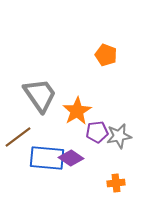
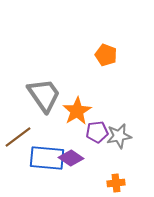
gray trapezoid: moved 4 px right
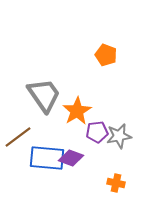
purple diamond: rotated 15 degrees counterclockwise
orange cross: rotated 18 degrees clockwise
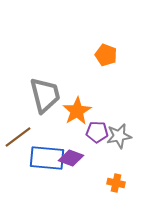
gray trapezoid: moved 1 px right; rotated 21 degrees clockwise
purple pentagon: rotated 10 degrees clockwise
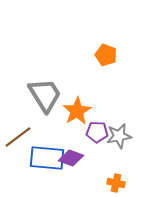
gray trapezoid: rotated 18 degrees counterclockwise
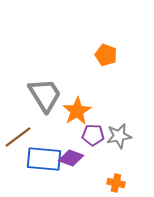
purple pentagon: moved 4 px left, 3 px down
blue rectangle: moved 3 px left, 1 px down
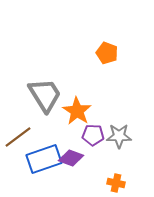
orange pentagon: moved 1 px right, 2 px up
orange star: rotated 8 degrees counterclockwise
gray star: rotated 10 degrees clockwise
blue rectangle: rotated 24 degrees counterclockwise
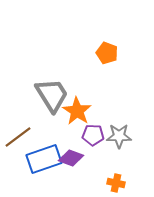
gray trapezoid: moved 7 px right
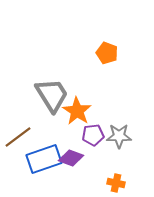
purple pentagon: rotated 10 degrees counterclockwise
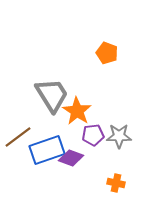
blue rectangle: moved 3 px right, 9 px up
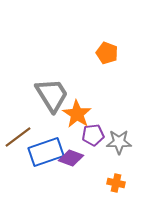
orange star: moved 3 px down
gray star: moved 6 px down
blue rectangle: moved 1 px left, 2 px down
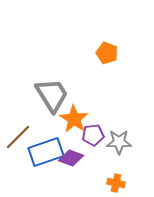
orange star: moved 3 px left, 5 px down
brown line: rotated 8 degrees counterclockwise
